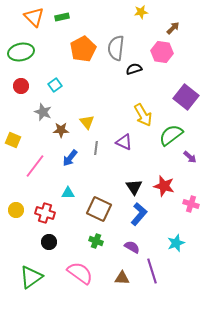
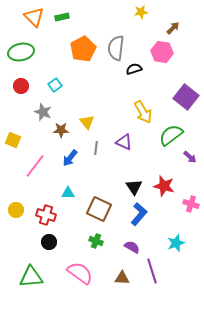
yellow arrow: moved 3 px up
red cross: moved 1 px right, 2 px down
green triangle: rotated 30 degrees clockwise
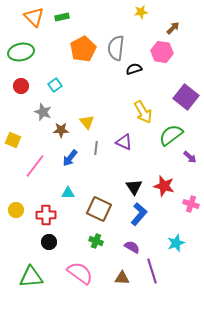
red cross: rotated 18 degrees counterclockwise
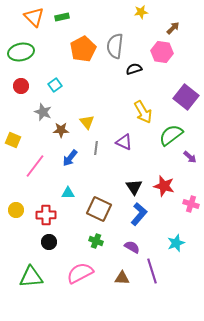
gray semicircle: moved 1 px left, 2 px up
pink semicircle: rotated 64 degrees counterclockwise
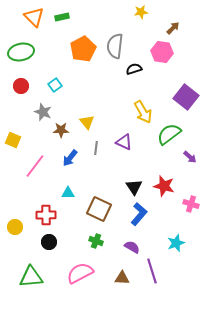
green semicircle: moved 2 px left, 1 px up
yellow circle: moved 1 px left, 17 px down
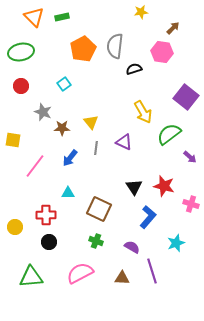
cyan square: moved 9 px right, 1 px up
yellow triangle: moved 4 px right
brown star: moved 1 px right, 2 px up
yellow square: rotated 14 degrees counterclockwise
blue L-shape: moved 9 px right, 3 px down
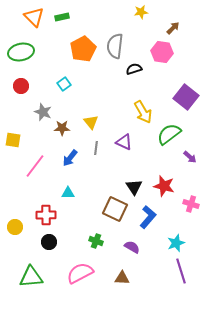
brown square: moved 16 px right
purple line: moved 29 px right
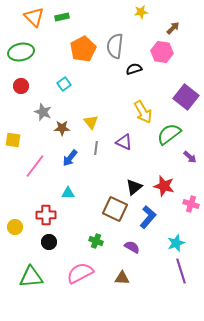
black triangle: rotated 24 degrees clockwise
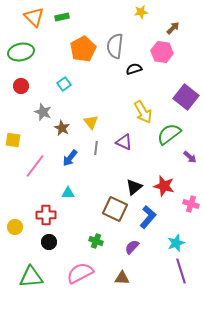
brown star: rotated 28 degrees clockwise
purple semicircle: rotated 77 degrees counterclockwise
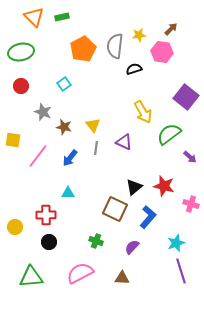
yellow star: moved 2 px left, 23 px down
brown arrow: moved 2 px left, 1 px down
yellow triangle: moved 2 px right, 3 px down
brown star: moved 2 px right, 1 px up; rotated 14 degrees counterclockwise
pink line: moved 3 px right, 10 px up
